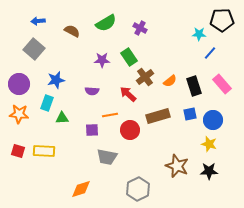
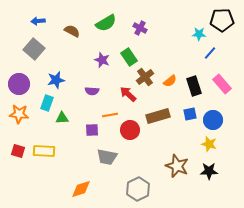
purple star: rotated 21 degrees clockwise
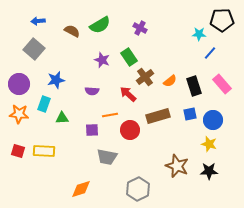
green semicircle: moved 6 px left, 2 px down
cyan rectangle: moved 3 px left, 1 px down
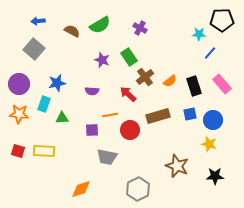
blue star: moved 1 px right, 3 px down
black star: moved 6 px right, 5 px down
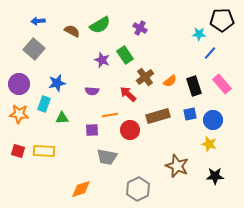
green rectangle: moved 4 px left, 2 px up
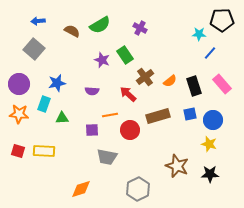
black star: moved 5 px left, 2 px up
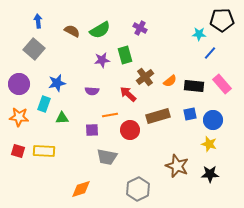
blue arrow: rotated 88 degrees clockwise
green semicircle: moved 5 px down
green rectangle: rotated 18 degrees clockwise
purple star: rotated 28 degrees counterclockwise
black rectangle: rotated 66 degrees counterclockwise
orange star: moved 3 px down
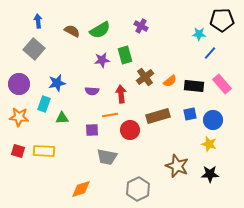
purple cross: moved 1 px right, 2 px up
red arrow: moved 7 px left; rotated 42 degrees clockwise
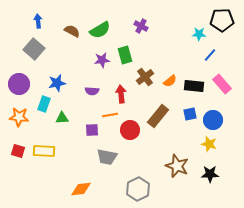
blue line: moved 2 px down
brown rectangle: rotated 35 degrees counterclockwise
orange diamond: rotated 10 degrees clockwise
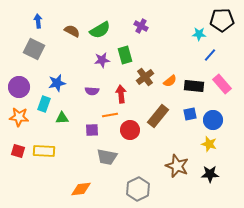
gray square: rotated 15 degrees counterclockwise
purple circle: moved 3 px down
